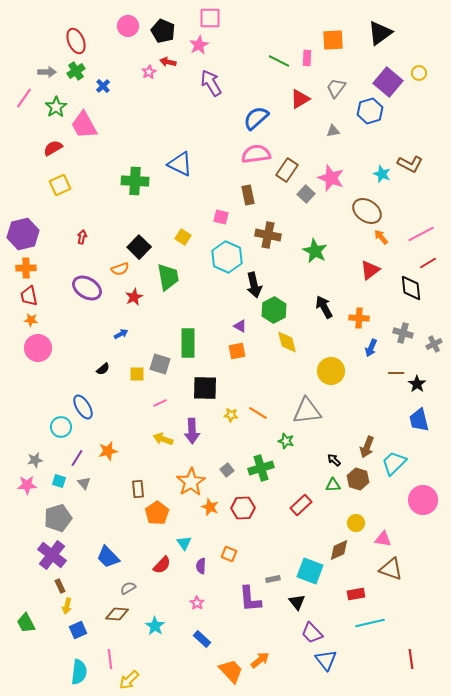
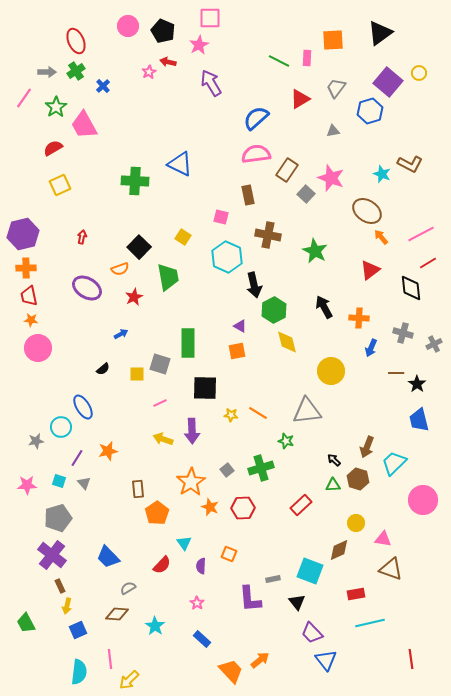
gray star at (35, 460): moved 1 px right, 19 px up
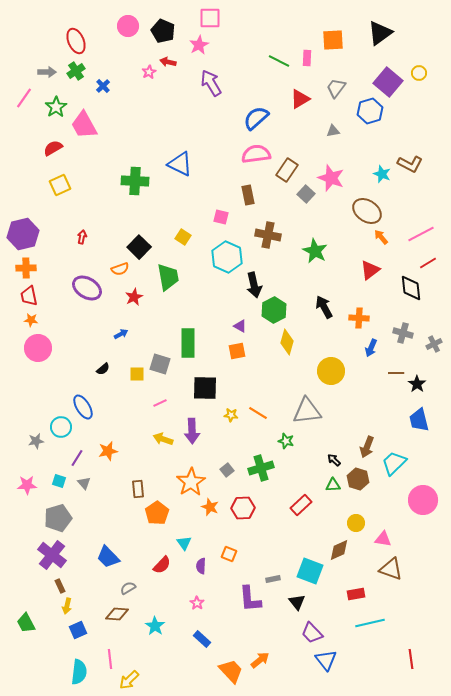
yellow diamond at (287, 342): rotated 30 degrees clockwise
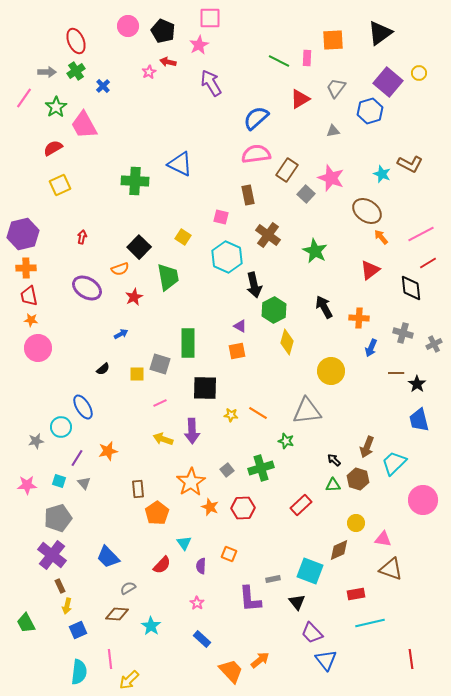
brown cross at (268, 235): rotated 25 degrees clockwise
cyan star at (155, 626): moved 4 px left
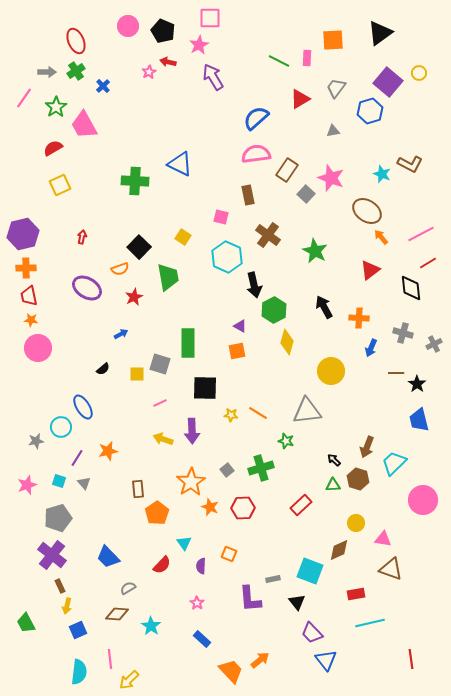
purple arrow at (211, 83): moved 2 px right, 6 px up
pink star at (27, 485): rotated 18 degrees counterclockwise
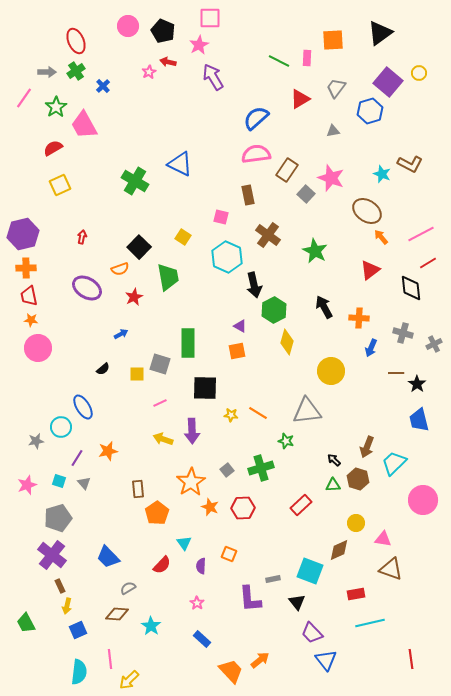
green cross at (135, 181): rotated 28 degrees clockwise
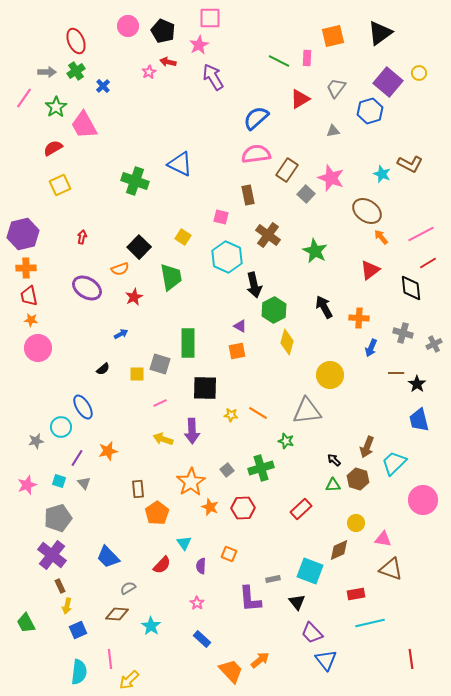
orange square at (333, 40): moved 4 px up; rotated 10 degrees counterclockwise
green cross at (135, 181): rotated 12 degrees counterclockwise
green trapezoid at (168, 277): moved 3 px right
yellow circle at (331, 371): moved 1 px left, 4 px down
red rectangle at (301, 505): moved 4 px down
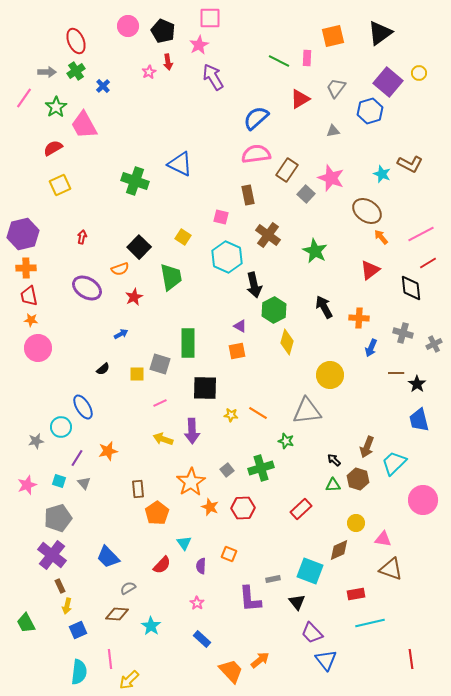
red arrow at (168, 62): rotated 112 degrees counterclockwise
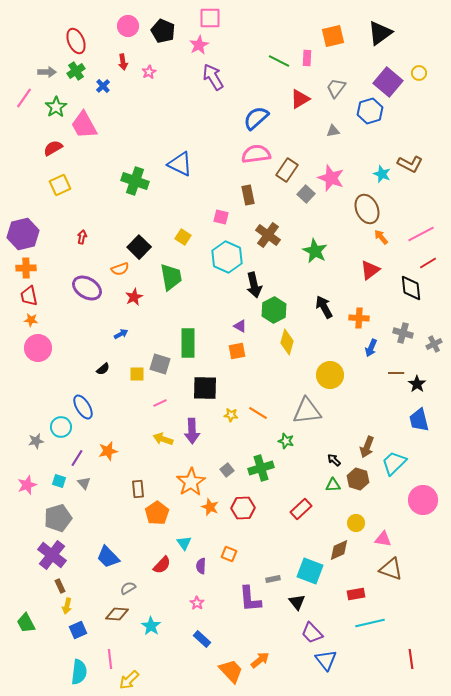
red arrow at (168, 62): moved 45 px left
brown ellipse at (367, 211): moved 2 px up; rotated 32 degrees clockwise
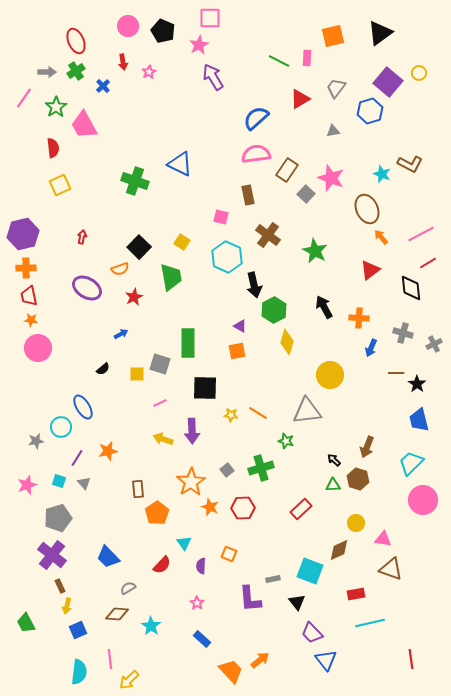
red semicircle at (53, 148): rotated 114 degrees clockwise
yellow square at (183, 237): moved 1 px left, 5 px down
cyan trapezoid at (394, 463): moved 17 px right
